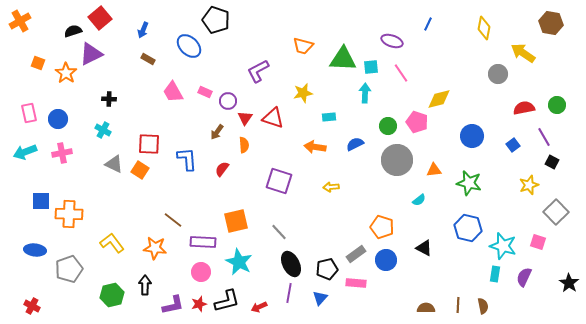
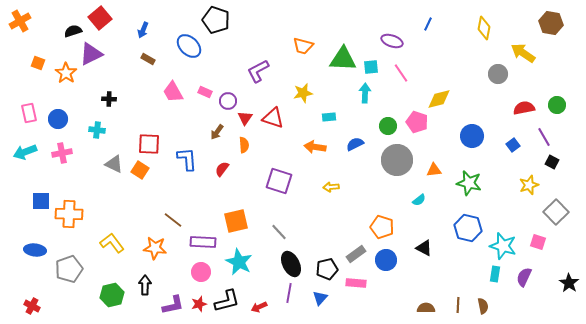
cyan cross at (103, 130): moved 6 px left; rotated 21 degrees counterclockwise
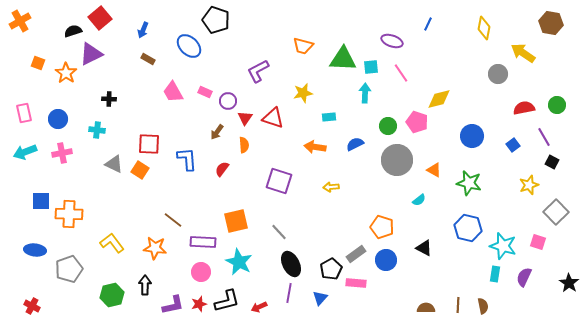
pink rectangle at (29, 113): moved 5 px left
orange triangle at (434, 170): rotated 35 degrees clockwise
black pentagon at (327, 269): moved 4 px right; rotated 15 degrees counterclockwise
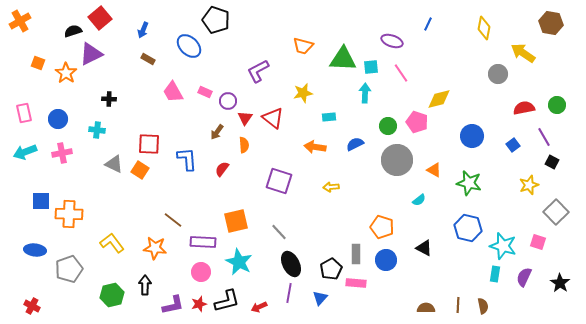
red triangle at (273, 118): rotated 20 degrees clockwise
gray rectangle at (356, 254): rotated 54 degrees counterclockwise
black star at (569, 283): moved 9 px left
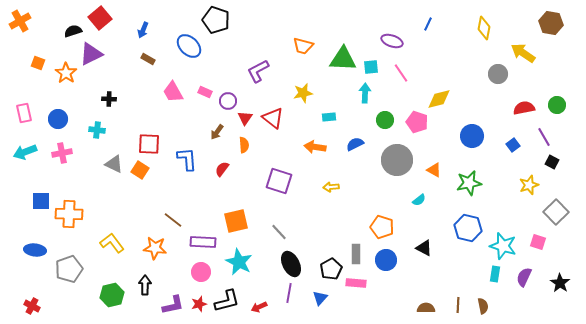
green circle at (388, 126): moved 3 px left, 6 px up
green star at (469, 183): rotated 25 degrees counterclockwise
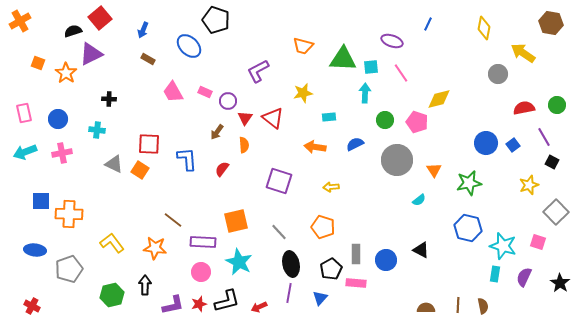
blue circle at (472, 136): moved 14 px right, 7 px down
orange triangle at (434, 170): rotated 28 degrees clockwise
orange pentagon at (382, 227): moved 59 px left
black triangle at (424, 248): moved 3 px left, 2 px down
black ellipse at (291, 264): rotated 15 degrees clockwise
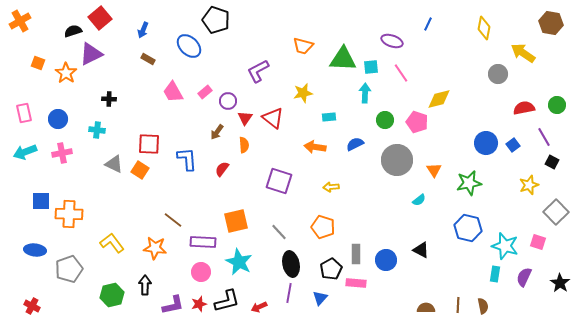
pink rectangle at (205, 92): rotated 64 degrees counterclockwise
cyan star at (503, 246): moved 2 px right
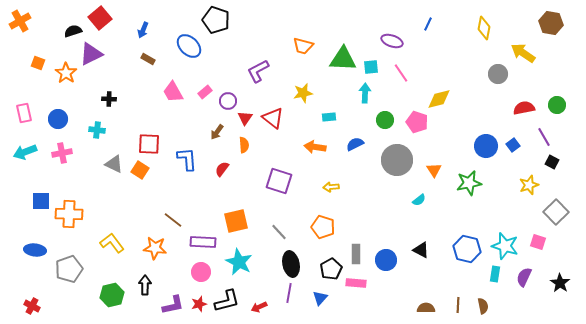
blue circle at (486, 143): moved 3 px down
blue hexagon at (468, 228): moved 1 px left, 21 px down
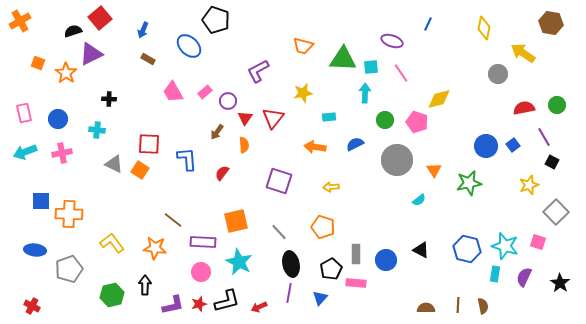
red triangle at (273, 118): rotated 30 degrees clockwise
red semicircle at (222, 169): moved 4 px down
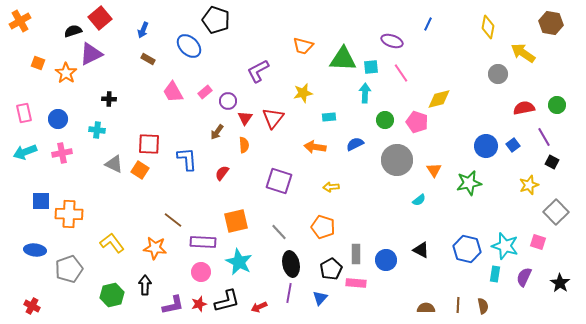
yellow diamond at (484, 28): moved 4 px right, 1 px up
